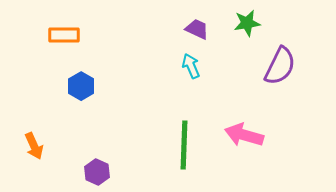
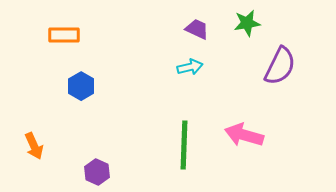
cyan arrow: moved 1 px left, 1 px down; rotated 100 degrees clockwise
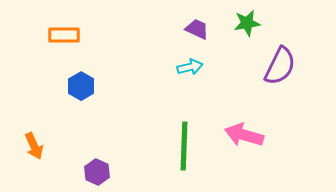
green line: moved 1 px down
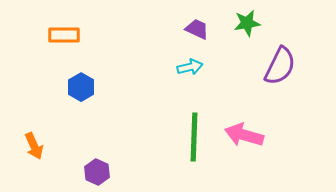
blue hexagon: moved 1 px down
green line: moved 10 px right, 9 px up
